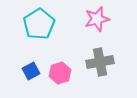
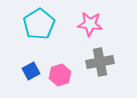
pink star: moved 7 px left, 5 px down; rotated 20 degrees clockwise
pink hexagon: moved 2 px down
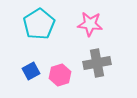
gray cross: moved 3 px left, 1 px down
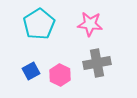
pink hexagon: rotated 15 degrees counterclockwise
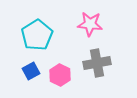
cyan pentagon: moved 2 px left, 11 px down
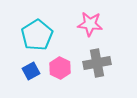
pink hexagon: moved 7 px up
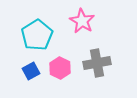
pink star: moved 8 px left, 3 px up; rotated 25 degrees clockwise
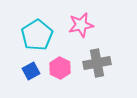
pink star: moved 1 px left, 4 px down; rotated 30 degrees clockwise
